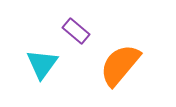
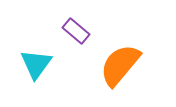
cyan triangle: moved 6 px left
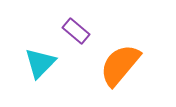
cyan triangle: moved 4 px right, 1 px up; rotated 8 degrees clockwise
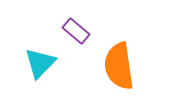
orange semicircle: moved 1 px left, 1 px down; rotated 48 degrees counterclockwise
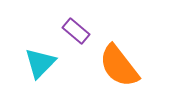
orange semicircle: rotated 30 degrees counterclockwise
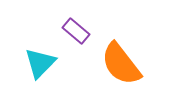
orange semicircle: moved 2 px right, 2 px up
